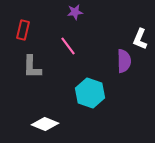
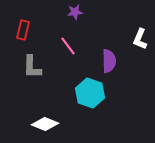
purple semicircle: moved 15 px left
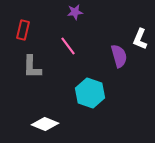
purple semicircle: moved 10 px right, 5 px up; rotated 15 degrees counterclockwise
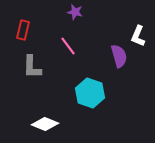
purple star: rotated 21 degrees clockwise
white L-shape: moved 2 px left, 3 px up
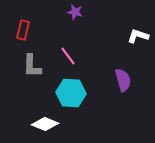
white L-shape: rotated 85 degrees clockwise
pink line: moved 10 px down
purple semicircle: moved 4 px right, 24 px down
gray L-shape: moved 1 px up
cyan hexagon: moved 19 px left; rotated 16 degrees counterclockwise
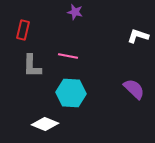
pink line: rotated 42 degrees counterclockwise
purple semicircle: moved 11 px right, 9 px down; rotated 30 degrees counterclockwise
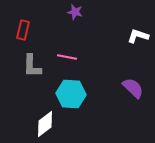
pink line: moved 1 px left, 1 px down
purple semicircle: moved 1 px left, 1 px up
cyan hexagon: moved 1 px down
white diamond: rotated 60 degrees counterclockwise
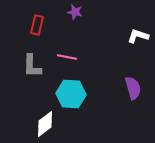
red rectangle: moved 14 px right, 5 px up
purple semicircle: rotated 30 degrees clockwise
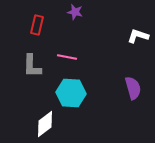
cyan hexagon: moved 1 px up
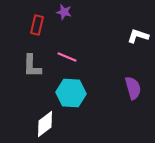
purple star: moved 11 px left
pink line: rotated 12 degrees clockwise
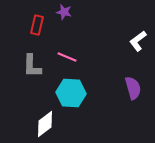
white L-shape: moved 5 px down; rotated 55 degrees counterclockwise
